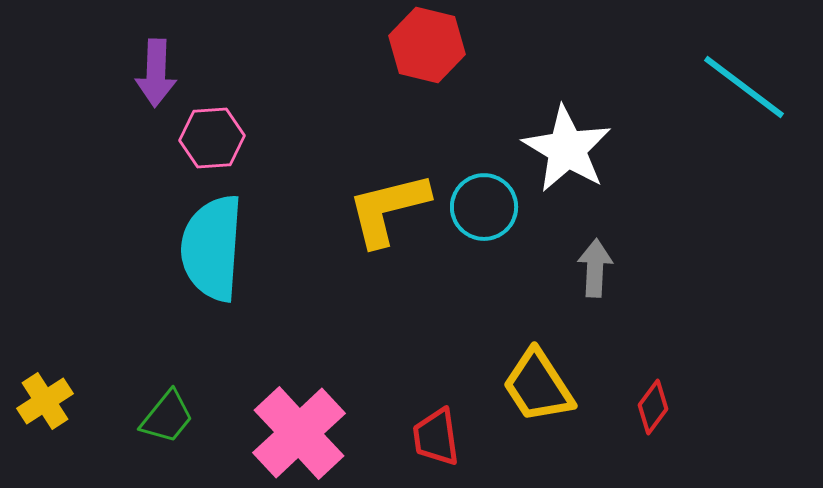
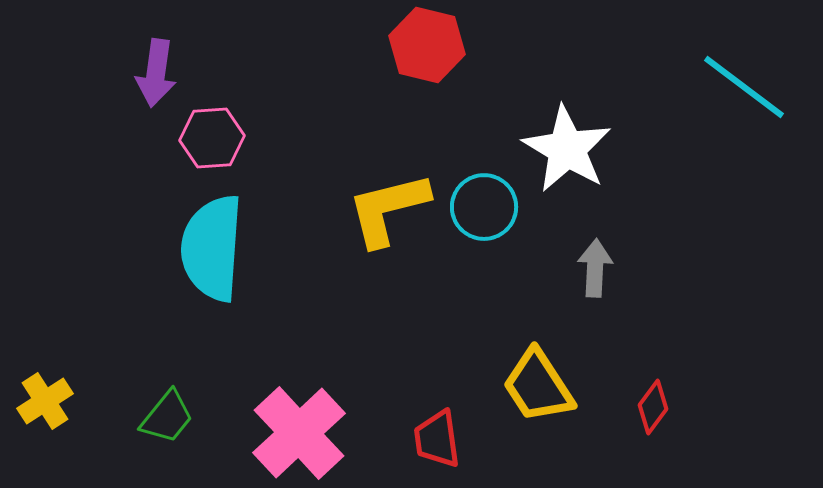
purple arrow: rotated 6 degrees clockwise
red trapezoid: moved 1 px right, 2 px down
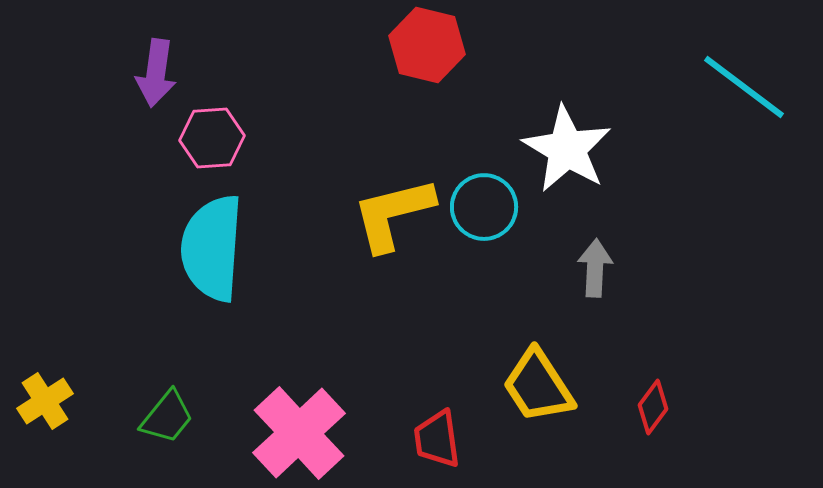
yellow L-shape: moved 5 px right, 5 px down
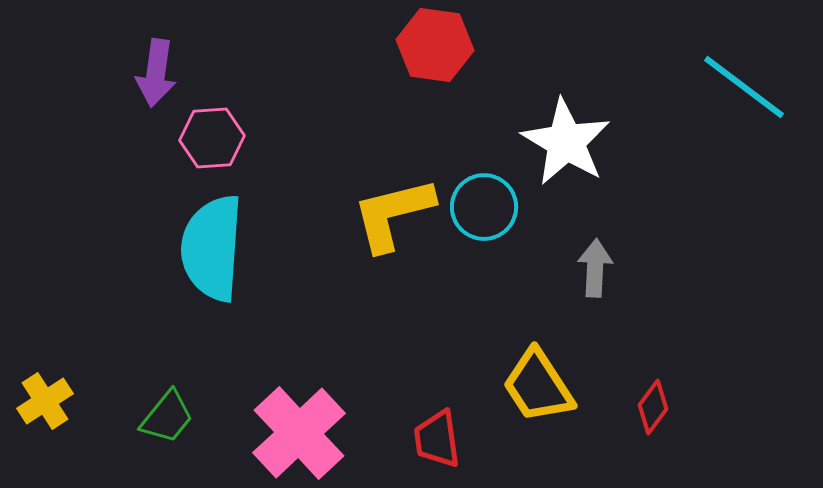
red hexagon: moved 8 px right; rotated 6 degrees counterclockwise
white star: moved 1 px left, 7 px up
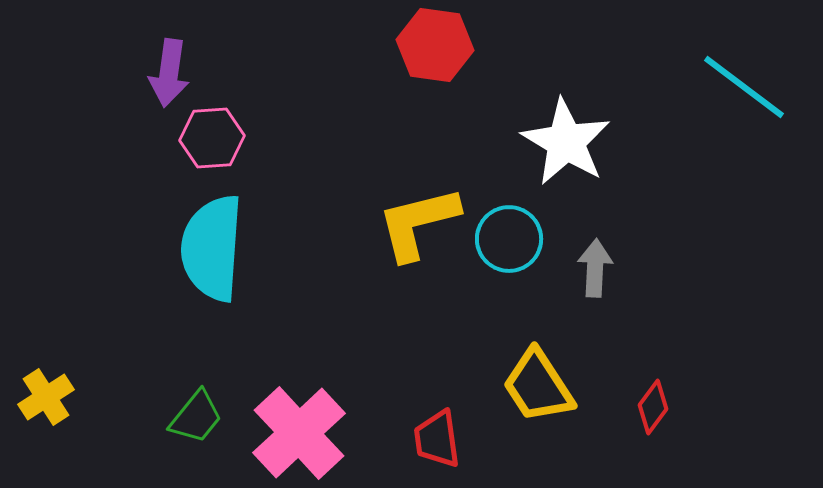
purple arrow: moved 13 px right
cyan circle: moved 25 px right, 32 px down
yellow L-shape: moved 25 px right, 9 px down
yellow cross: moved 1 px right, 4 px up
green trapezoid: moved 29 px right
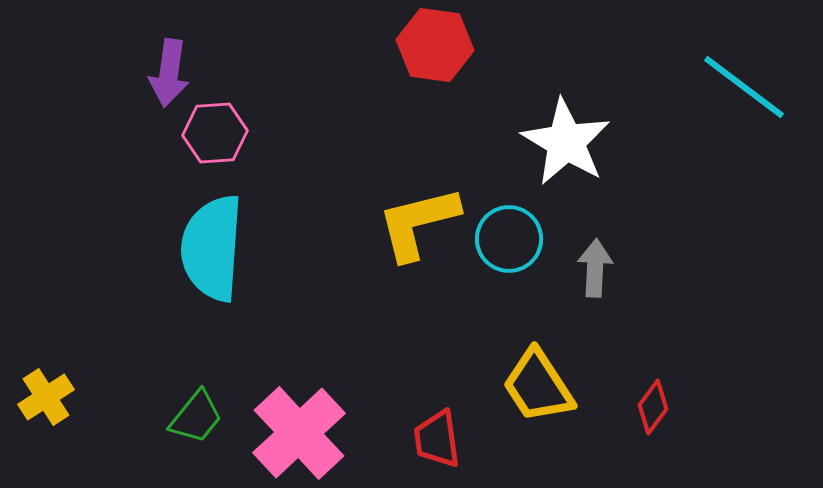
pink hexagon: moved 3 px right, 5 px up
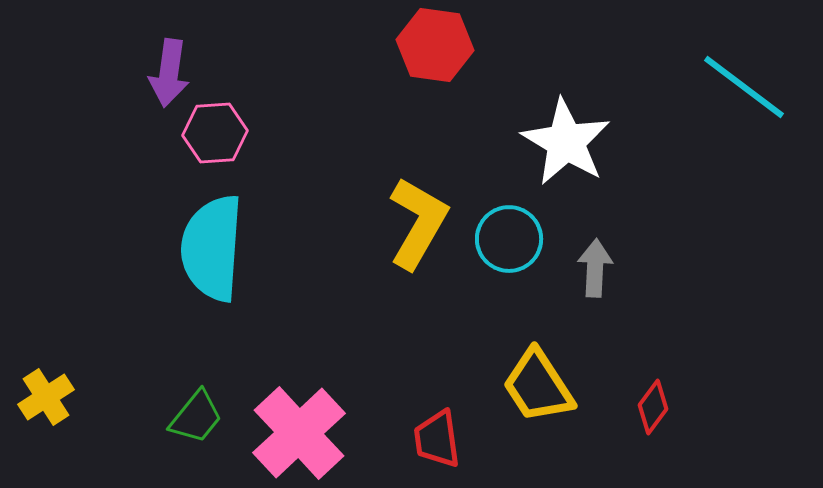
yellow L-shape: rotated 134 degrees clockwise
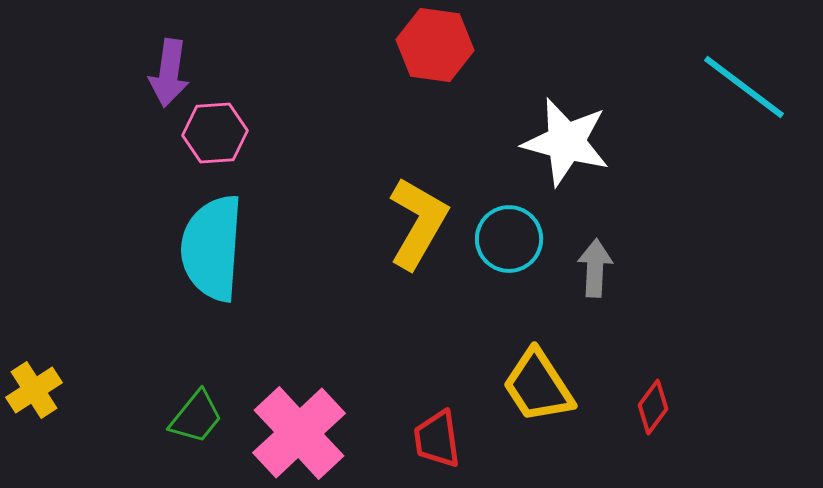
white star: rotated 16 degrees counterclockwise
yellow cross: moved 12 px left, 7 px up
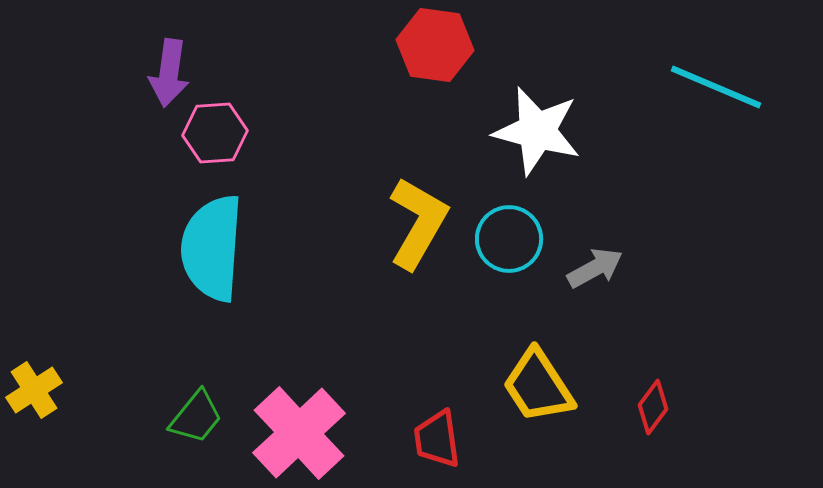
cyan line: moved 28 px left; rotated 14 degrees counterclockwise
white star: moved 29 px left, 11 px up
gray arrow: rotated 58 degrees clockwise
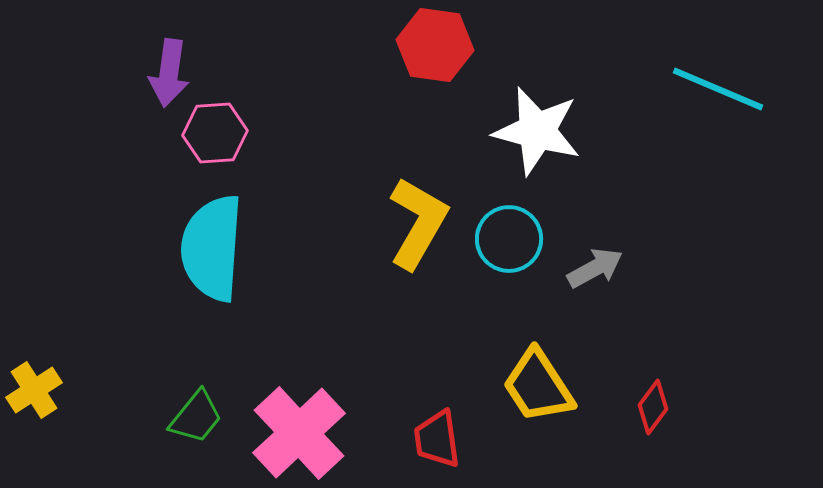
cyan line: moved 2 px right, 2 px down
